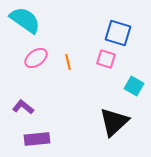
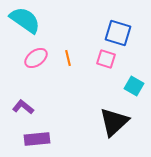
orange line: moved 4 px up
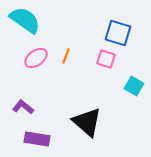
orange line: moved 2 px left, 2 px up; rotated 35 degrees clockwise
black triangle: moved 27 px left; rotated 36 degrees counterclockwise
purple rectangle: rotated 15 degrees clockwise
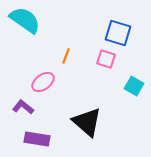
pink ellipse: moved 7 px right, 24 px down
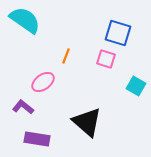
cyan square: moved 2 px right
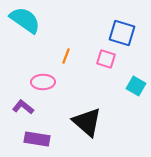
blue square: moved 4 px right
pink ellipse: rotated 35 degrees clockwise
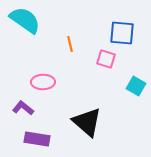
blue square: rotated 12 degrees counterclockwise
orange line: moved 4 px right, 12 px up; rotated 35 degrees counterclockwise
purple L-shape: moved 1 px down
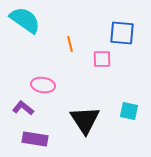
pink square: moved 4 px left; rotated 18 degrees counterclockwise
pink ellipse: moved 3 px down; rotated 10 degrees clockwise
cyan square: moved 7 px left, 25 px down; rotated 18 degrees counterclockwise
black triangle: moved 2 px left, 2 px up; rotated 16 degrees clockwise
purple rectangle: moved 2 px left
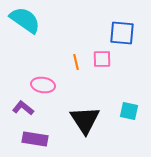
orange line: moved 6 px right, 18 px down
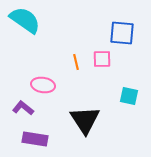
cyan square: moved 15 px up
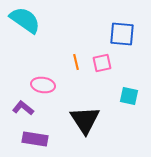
blue square: moved 1 px down
pink square: moved 4 px down; rotated 12 degrees counterclockwise
